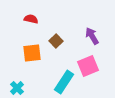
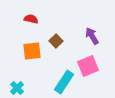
orange square: moved 2 px up
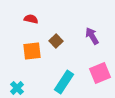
pink square: moved 12 px right, 7 px down
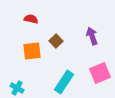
purple arrow: rotated 12 degrees clockwise
cyan cross: rotated 16 degrees counterclockwise
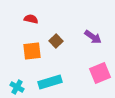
purple arrow: moved 1 px right, 1 px down; rotated 144 degrees clockwise
cyan rectangle: moved 14 px left; rotated 40 degrees clockwise
cyan cross: moved 1 px up
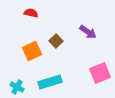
red semicircle: moved 6 px up
purple arrow: moved 5 px left, 5 px up
orange square: rotated 18 degrees counterclockwise
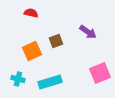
brown square: rotated 24 degrees clockwise
cyan cross: moved 1 px right, 8 px up; rotated 16 degrees counterclockwise
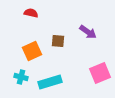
brown square: moved 2 px right; rotated 24 degrees clockwise
cyan cross: moved 3 px right, 2 px up
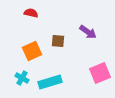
cyan cross: moved 1 px right, 1 px down; rotated 16 degrees clockwise
